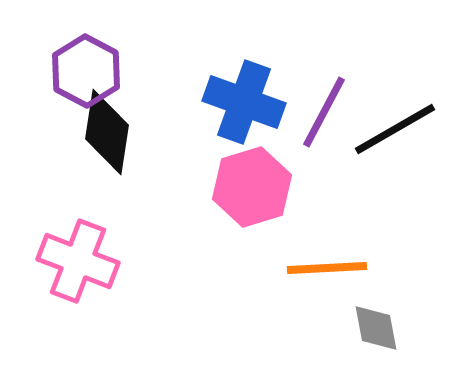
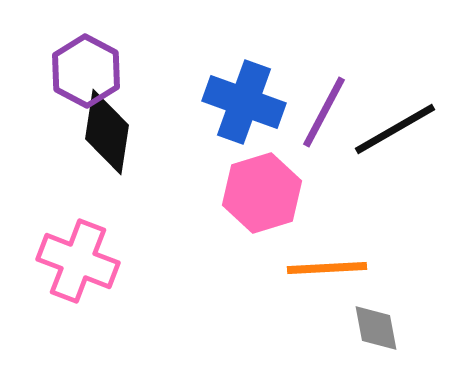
pink hexagon: moved 10 px right, 6 px down
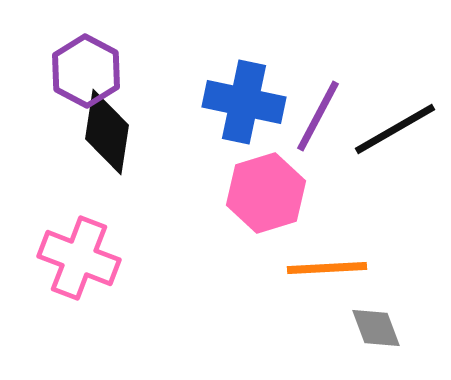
blue cross: rotated 8 degrees counterclockwise
purple line: moved 6 px left, 4 px down
pink hexagon: moved 4 px right
pink cross: moved 1 px right, 3 px up
gray diamond: rotated 10 degrees counterclockwise
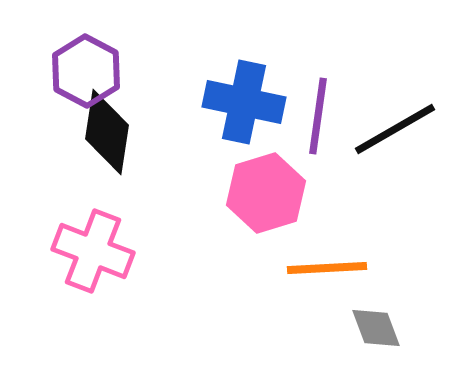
purple line: rotated 20 degrees counterclockwise
pink cross: moved 14 px right, 7 px up
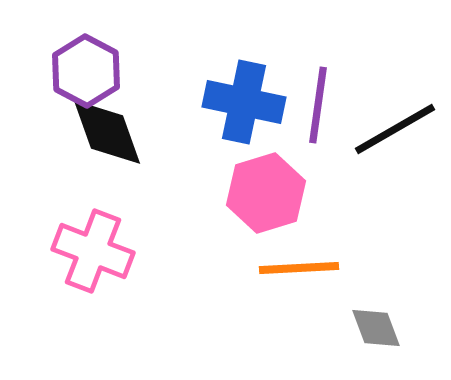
purple line: moved 11 px up
black diamond: rotated 28 degrees counterclockwise
orange line: moved 28 px left
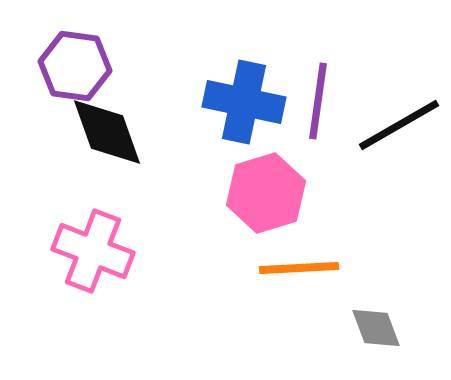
purple hexagon: moved 11 px left, 5 px up; rotated 20 degrees counterclockwise
purple line: moved 4 px up
black line: moved 4 px right, 4 px up
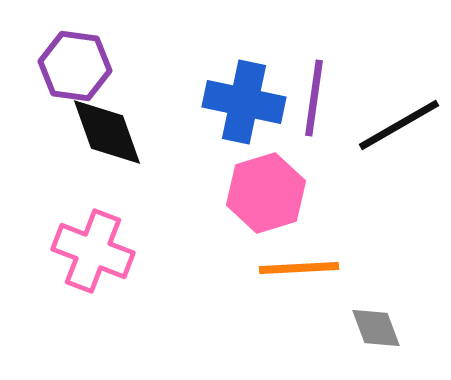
purple line: moved 4 px left, 3 px up
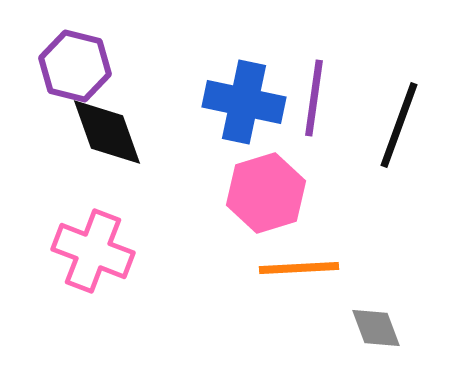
purple hexagon: rotated 6 degrees clockwise
black line: rotated 40 degrees counterclockwise
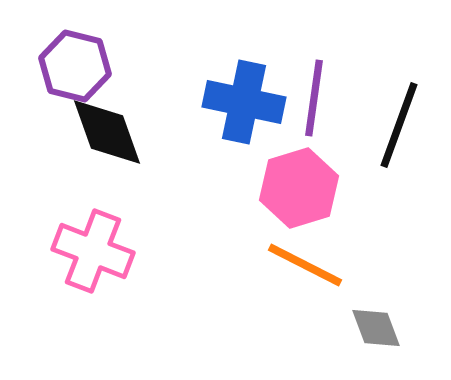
pink hexagon: moved 33 px right, 5 px up
orange line: moved 6 px right, 3 px up; rotated 30 degrees clockwise
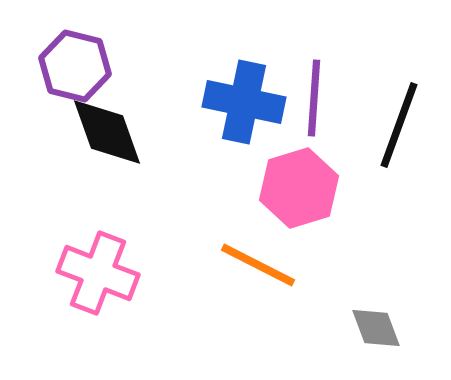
purple line: rotated 4 degrees counterclockwise
pink cross: moved 5 px right, 22 px down
orange line: moved 47 px left
